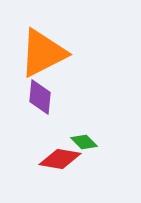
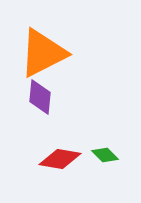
green diamond: moved 21 px right, 13 px down
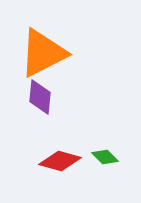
green diamond: moved 2 px down
red diamond: moved 2 px down; rotated 6 degrees clockwise
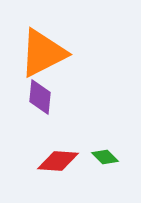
red diamond: moved 2 px left; rotated 12 degrees counterclockwise
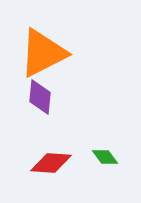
green diamond: rotated 8 degrees clockwise
red diamond: moved 7 px left, 2 px down
